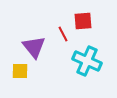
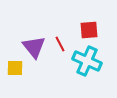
red square: moved 6 px right, 9 px down
red line: moved 3 px left, 10 px down
yellow square: moved 5 px left, 3 px up
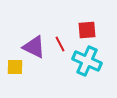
red square: moved 2 px left
purple triangle: rotated 25 degrees counterclockwise
yellow square: moved 1 px up
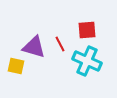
purple triangle: rotated 10 degrees counterclockwise
yellow square: moved 1 px right, 1 px up; rotated 12 degrees clockwise
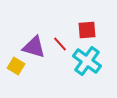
red line: rotated 14 degrees counterclockwise
cyan cross: rotated 12 degrees clockwise
yellow square: rotated 18 degrees clockwise
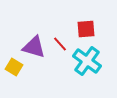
red square: moved 1 px left, 1 px up
yellow square: moved 2 px left, 1 px down
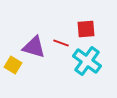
red line: moved 1 px right, 1 px up; rotated 28 degrees counterclockwise
yellow square: moved 1 px left, 2 px up
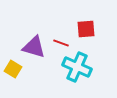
cyan cross: moved 10 px left, 6 px down; rotated 12 degrees counterclockwise
yellow square: moved 4 px down
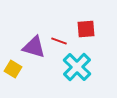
red line: moved 2 px left, 2 px up
cyan cross: rotated 20 degrees clockwise
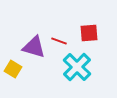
red square: moved 3 px right, 4 px down
